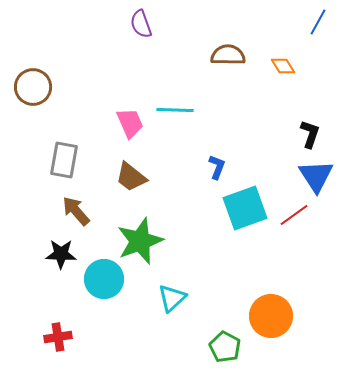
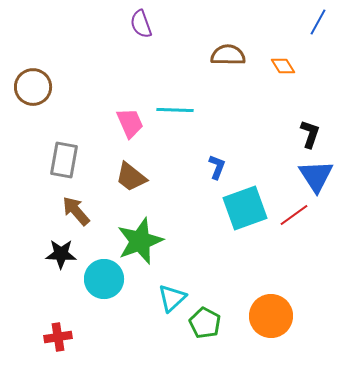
green pentagon: moved 20 px left, 24 px up
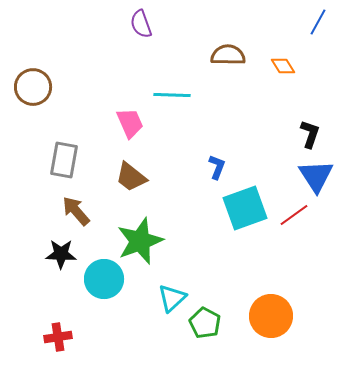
cyan line: moved 3 px left, 15 px up
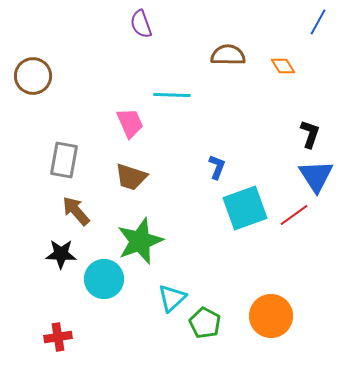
brown circle: moved 11 px up
brown trapezoid: rotated 20 degrees counterclockwise
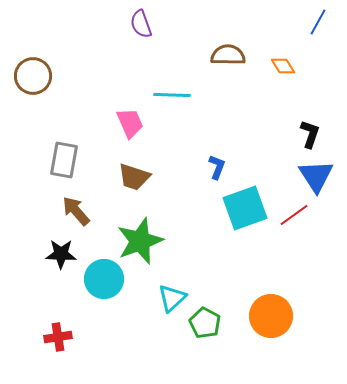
brown trapezoid: moved 3 px right
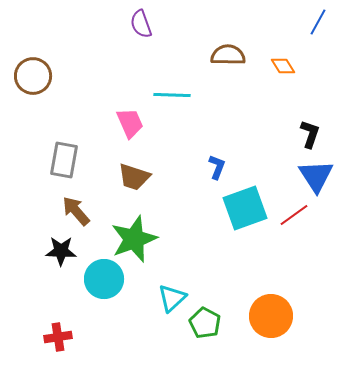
green star: moved 6 px left, 2 px up
black star: moved 3 px up
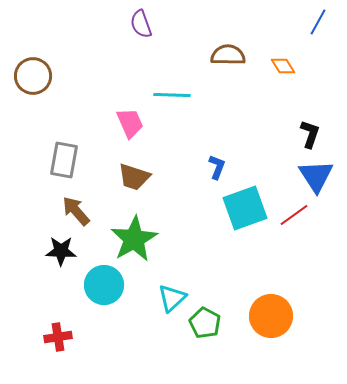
green star: rotated 9 degrees counterclockwise
cyan circle: moved 6 px down
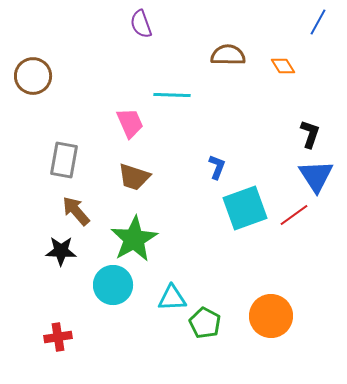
cyan circle: moved 9 px right
cyan triangle: rotated 40 degrees clockwise
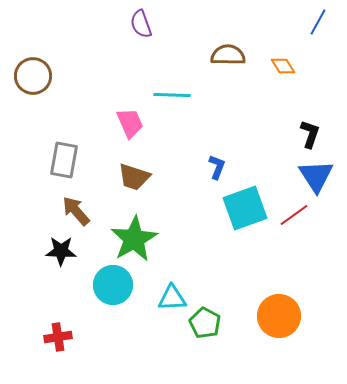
orange circle: moved 8 px right
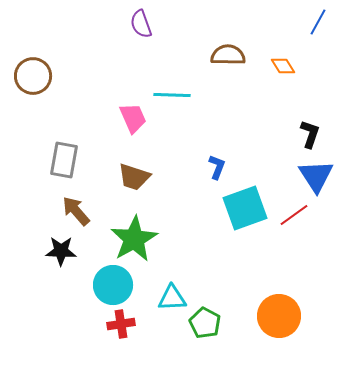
pink trapezoid: moved 3 px right, 5 px up
red cross: moved 63 px right, 13 px up
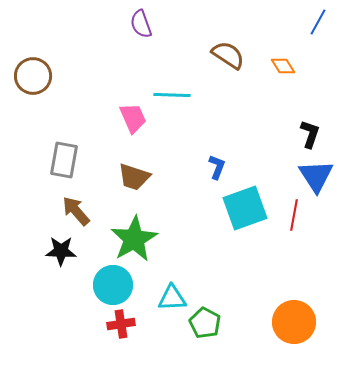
brown semicircle: rotated 32 degrees clockwise
red line: rotated 44 degrees counterclockwise
orange circle: moved 15 px right, 6 px down
